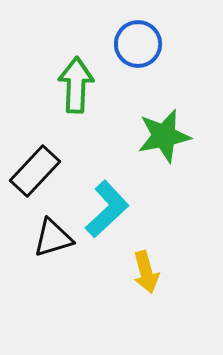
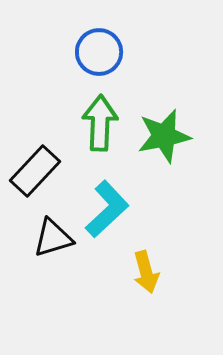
blue circle: moved 39 px left, 8 px down
green arrow: moved 24 px right, 38 px down
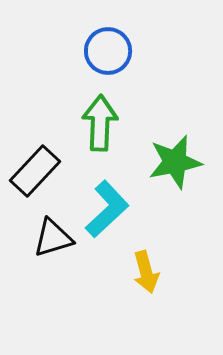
blue circle: moved 9 px right, 1 px up
green star: moved 11 px right, 26 px down
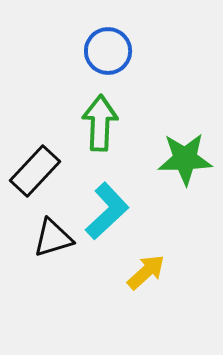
green star: moved 10 px right, 3 px up; rotated 10 degrees clockwise
cyan L-shape: moved 2 px down
yellow arrow: rotated 117 degrees counterclockwise
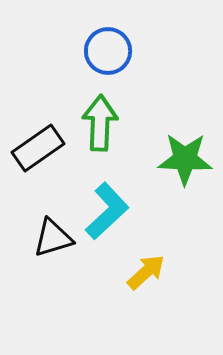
green star: rotated 4 degrees clockwise
black rectangle: moved 3 px right, 23 px up; rotated 12 degrees clockwise
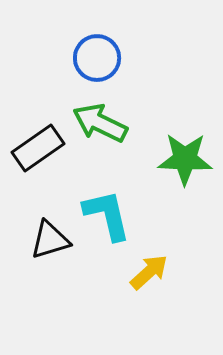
blue circle: moved 11 px left, 7 px down
green arrow: rotated 66 degrees counterclockwise
cyan L-shape: moved 4 px down; rotated 60 degrees counterclockwise
black triangle: moved 3 px left, 2 px down
yellow arrow: moved 3 px right
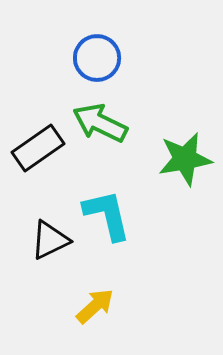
green star: rotated 12 degrees counterclockwise
black triangle: rotated 9 degrees counterclockwise
yellow arrow: moved 54 px left, 34 px down
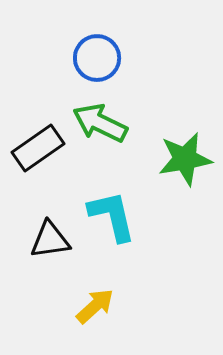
cyan L-shape: moved 5 px right, 1 px down
black triangle: rotated 18 degrees clockwise
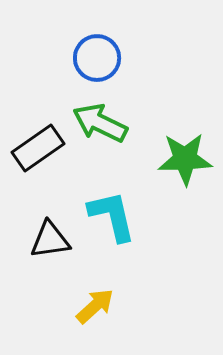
green star: rotated 8 degrees clockwise
